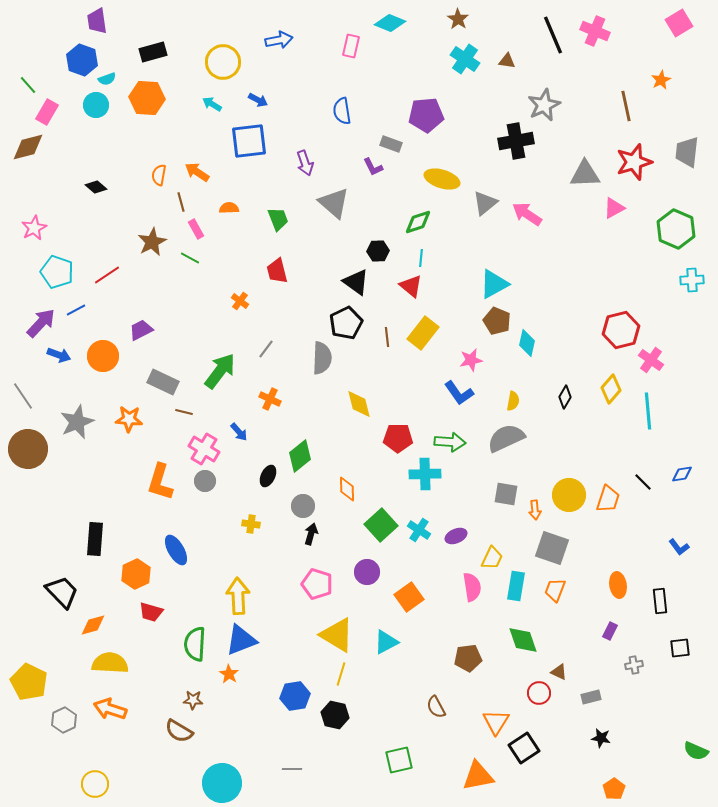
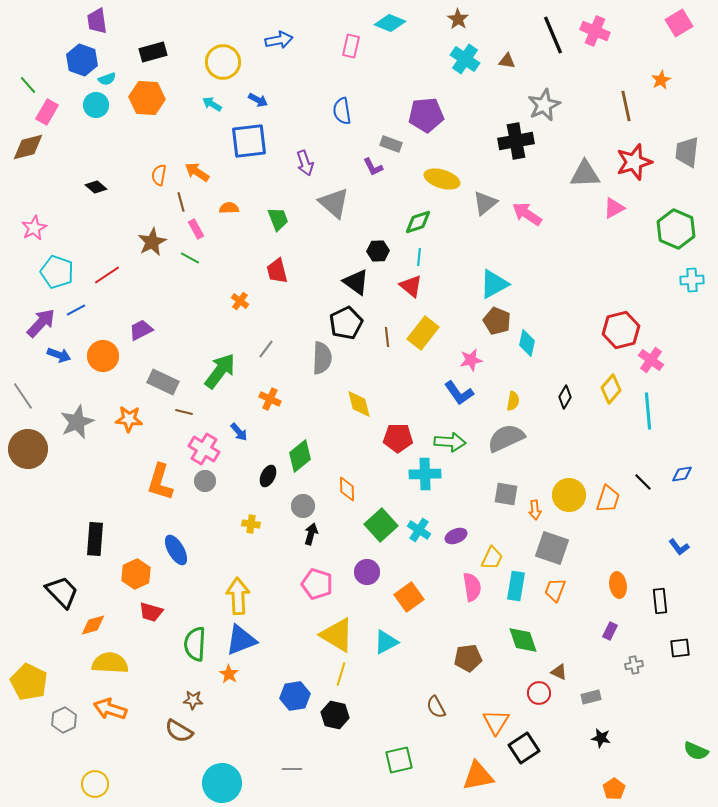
cyan line at (421, 258): moved 2 px left, 1 px up
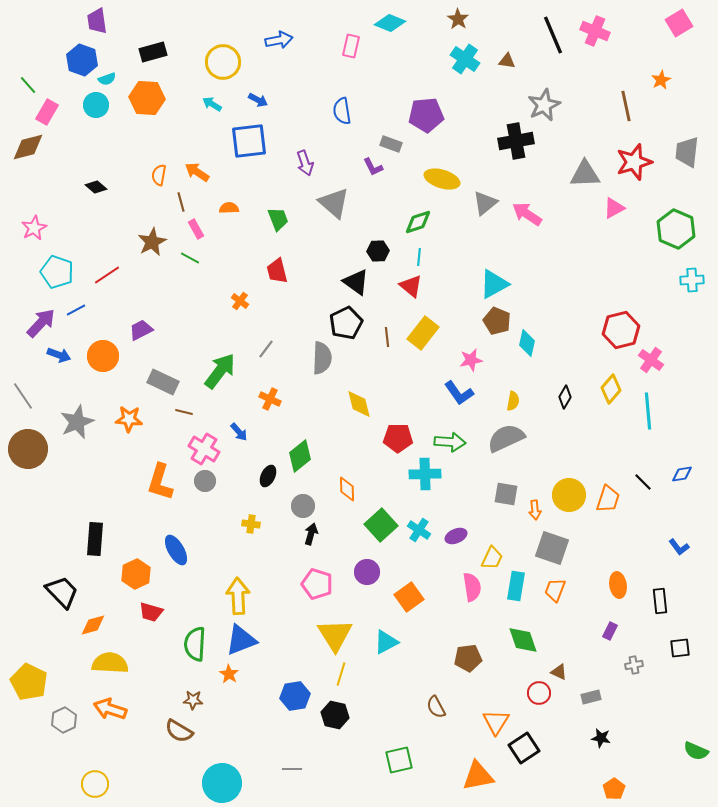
yellow triangle at (337, 635): moved 2 px left; rotated 27 degrees clockwise
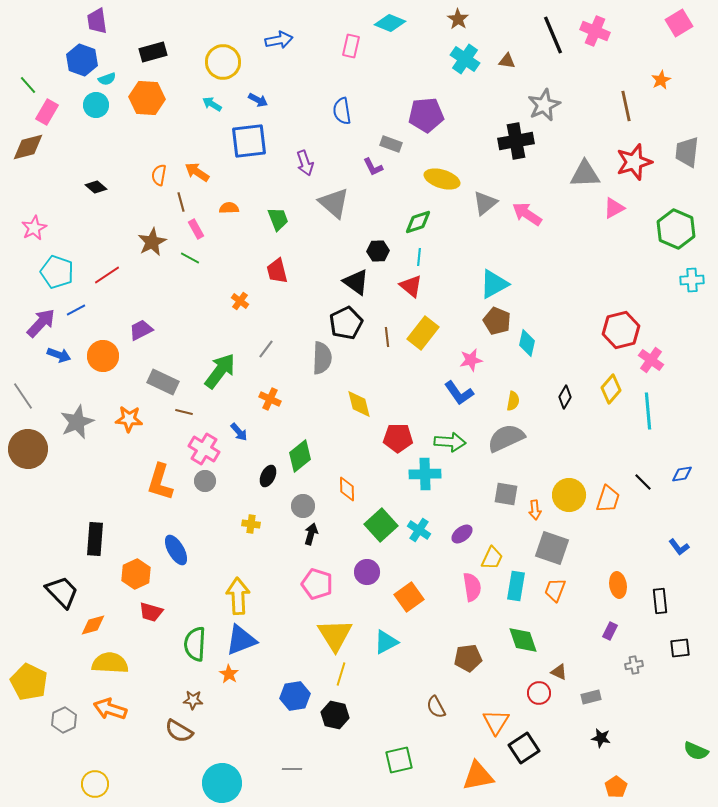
purple ellipse at (456, 536): moved 6 px right, 2 px up; rotated 15 degrees counterclockwise
orange pentagon at (614, 789): moved 2 px right, 2 px up
